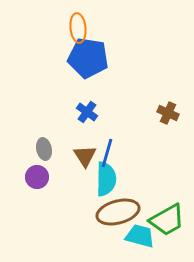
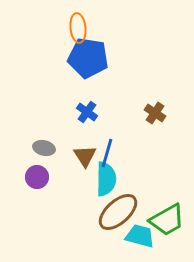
brown cross: moved 13 px left; rotated 10 degrees clockwise
gray ellipse: moved 1 px up; rotated 65 degrees counterclockwise
brown ellipse: rotated 27 degrees counterclockwise
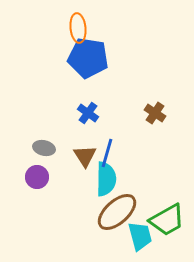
blue cross: moved 1 px right, 1 px down
brown ellipse: moved 1 px left
cyan trapezoid: rotated 60 degrees clockwise
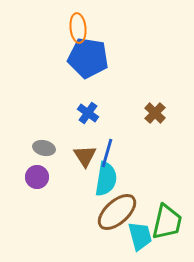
brown cross: rotated 10 degrees clockwise
cyan semicircle: rotated 8 degrees clockwise
green trapezoid: moved 2 px down; rotated 48 degrees counterclockwise
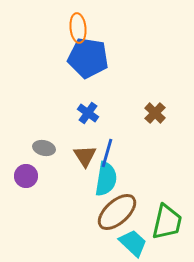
purple circle: moved 11 px left, 1 px up
cyan trapezoid: moved 7 px left, 7 px down; rotated 32 degrees counterclockwise
